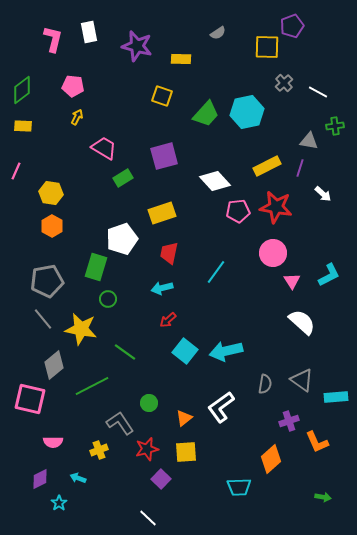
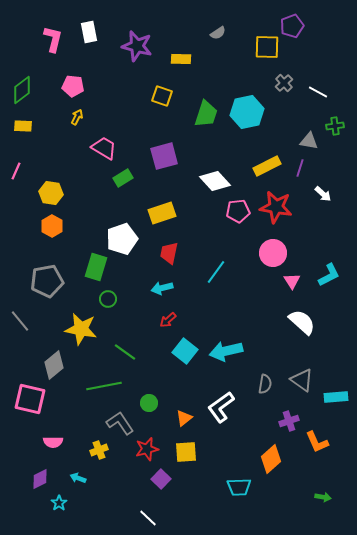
green trapezoid at (206, 114): rotated 24 degrees counterclockwise
gray line at (43, 319): moved 23 px left, 2 px down
green line at (92, 386): moved 12 px right; rotated 16 degrees clockwise
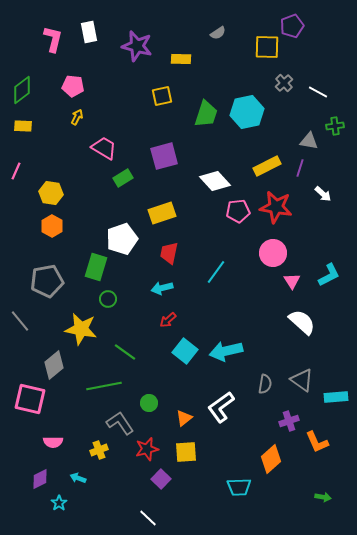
yellow square at (162, 96): rotated 30 degrees counterclockwise
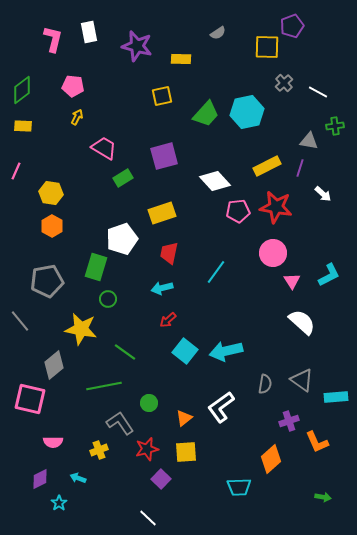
green trapezoid at (206, 114): rotated 24 degrees clockwise
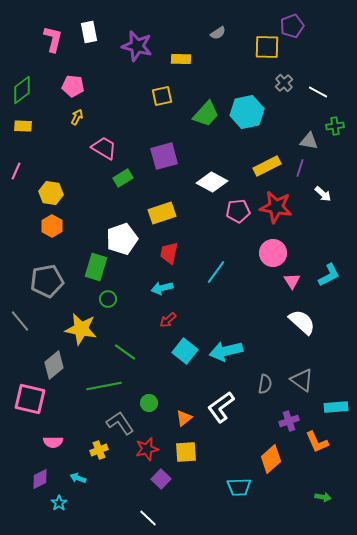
white diamond at (215, 181): moved 3 px left, 1 px down; rotated 20 degrees counterclockwise
cyan rectangle at (336, 397): moved 10 px down
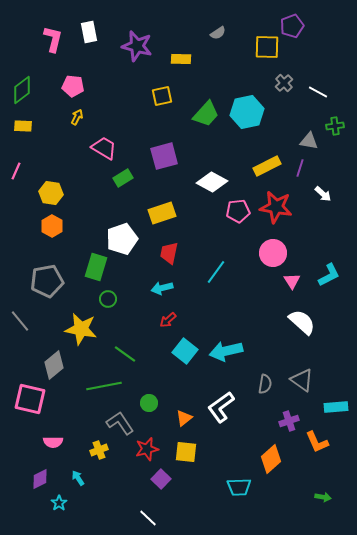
green line at (125, 352): moved 2 px down
yellow square at (186, 452): rotated 10 degrees clockwise
cyan arrow at (78, 478): rotated 35 degrees clockwise
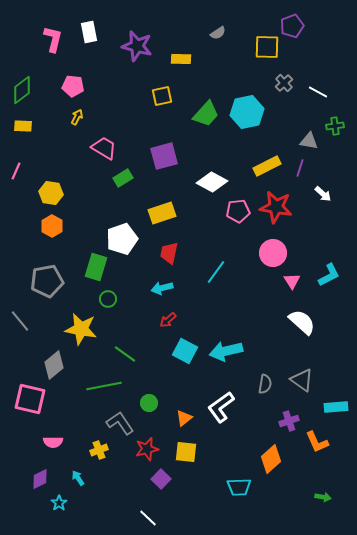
cyan square at (185, 351): rotated 10 degrees counterclockwise
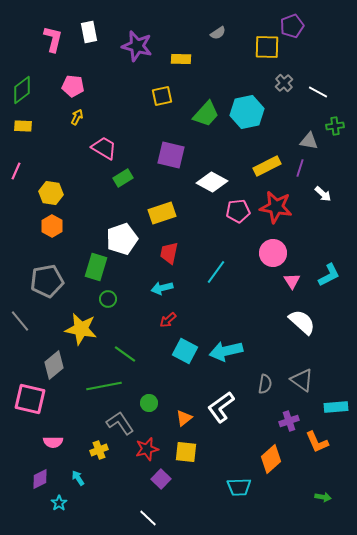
purple square at (164, 156): moved 7 px right, 1 px up; rotated 28 degrees clockwise
